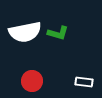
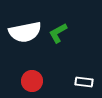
green L-shape: rotated 135 degrees clockwise
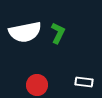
green L-shape: rotated 145 degrees clockwise
red circle: moved 5 px right, 4 px down
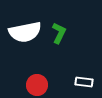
green L-shape: moved 1 px right
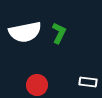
white rectangle: moved 4 px right
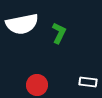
white semicircle: moved 3 px left, 8 px up
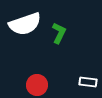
white semicircle: moved 3 px right; rotated 8 degrees counterclockwise
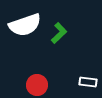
white semicircle: moved 1 px down
green L-shape: rotated 20 degrees clockwise
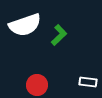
green L-shape: moved 2 px down
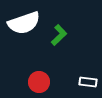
white semicircle: moved 1 px left, 2 px up
red circle: moved 2 px right, 3 px up
